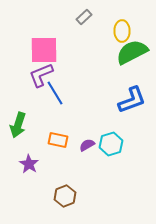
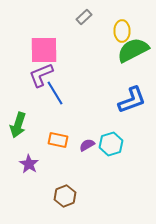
green semicircle: moved 1 px right, 2 px up
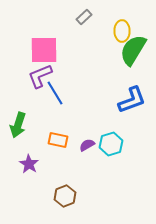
green semicircle: rotated 32 degrees counterclockwise
purple L-shape: moved 1 px left, 1 px down
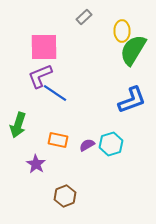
pink square: moved 3 px up
blue line: rotated 25 degrees counterclockwise
purple star: moved 7 px right
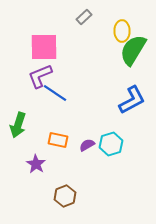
blue L-shape: rotated 8 degrees counterclockwise
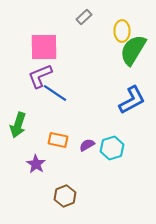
cyan hexagon: moved 1 px right, 4 px down
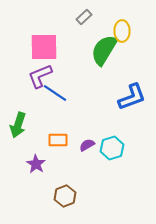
green semicircle: moved 29 px left
blue L-shape: moved 3 px up; rotated 8 degrees clockwise
orange rectangle: rotated 12 degrees counterclockwise
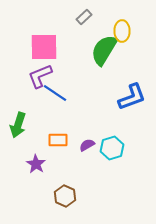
brown hexagon: rotated 15 degrees counterclockwise
